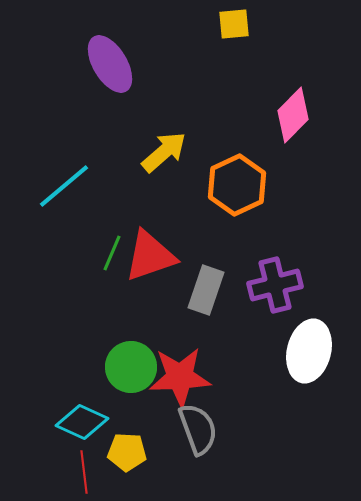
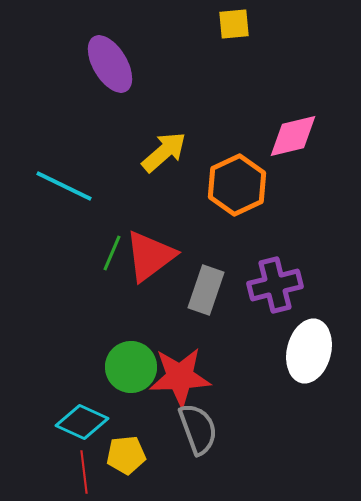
pink diamond: moved 21 px down; rotated 32 degrees clockwise
cyan line: rotated 66 degrees clockwise
red triangle: rotated 18 degrees counterclockwise
yellow pentagon: moved 1 px left, 3 px down; rotated 9 degrees counterclockwise
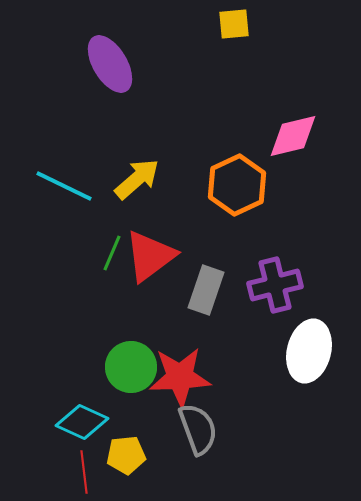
yellow arrow: moved 27 px left, 27 px down
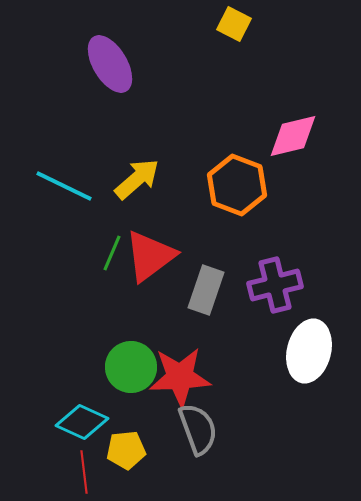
yellow square: rotated 32 degrees clockwise
orange hexagon: rotated 14 degrees counterclockwise
yellow pentagon: moved 5 px up
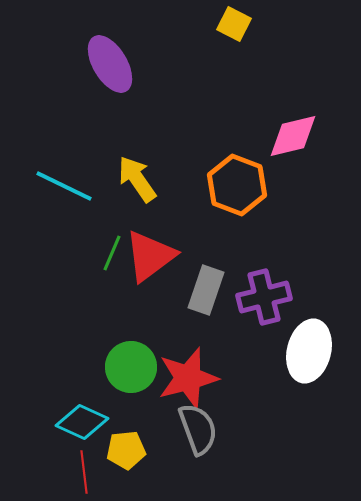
yellow arrow: rotated 84 degrees counterclockwise
purple cross: moved 11 px left, 12 px down
red star: moved 8 px right, 1 px down; rotated 12 degrees counterclockwise
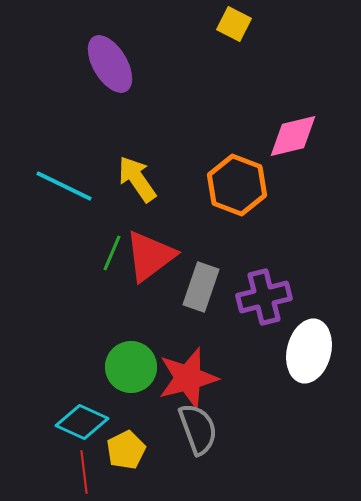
gray rectangle: moved 5 px left, 3 px up
yellow pentagon: rotated 21 degrees counterclockwise
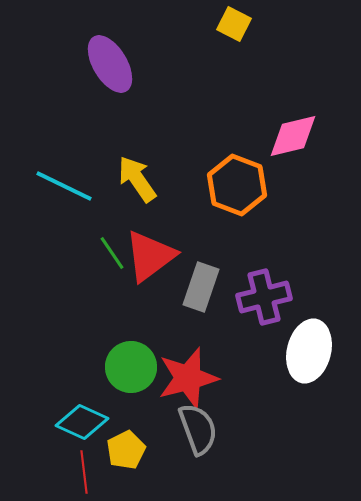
green line: rotated 57 degrees counterclockwise
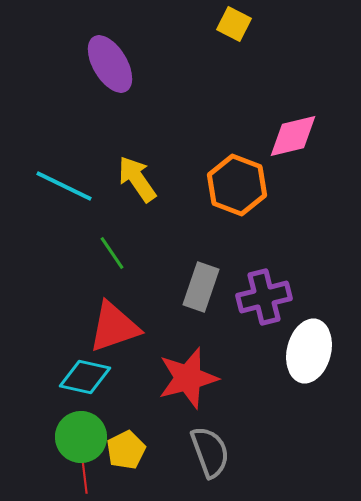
red triangle: moved 36 px left, 71 px down; rotated 18 degrees clockwise
green circle: moved 50 px left, 70 px down
cyan diamond: moved 3 px right, 45 px up; rotated 12 degrees counterclockwise
gray semicircle: moved 12 px right, 23 px down
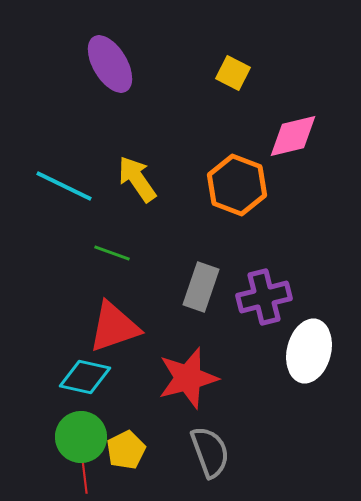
yellow square: moved 1 px left, 49 px down
green line: rotated 36 degrees counterclockwise
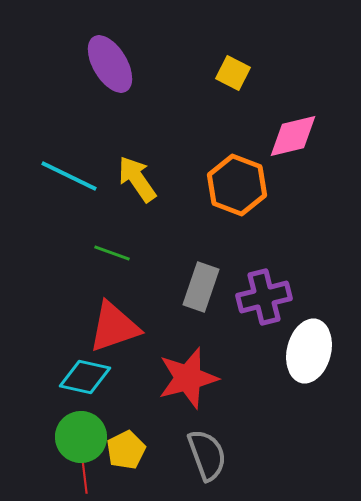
cyan line: moved 5 px right, 10 px up
gray semicircle: moved 3 px left, 3 px down
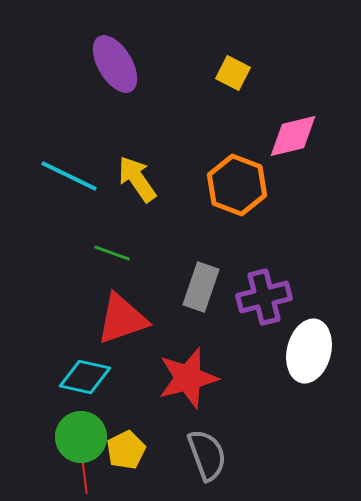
purple ellipse: moved 5 px right
red triangle: moved 8 px right, 8 px up
